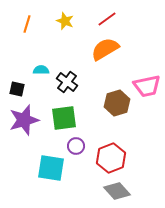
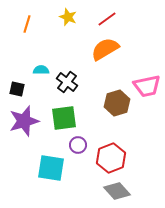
yellow star: moved 3 px right, 4 px up
purple star: moved 1 px down
purple circle: moved 2 px right, 1 px up
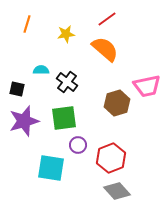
yellow star: moved 2 px left, 17 px down; rotated 30 degrees counterclockwise
orange semicircle: rotated 72 degrees clockwise
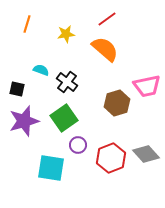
cyan semicircle: rotated 21 degrees clockwise
green square: rotated 28 degrees counterclockwise
gray diamond: moved 29 px right, 37 px up
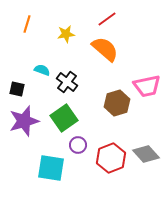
cyan semicircle: moved 1 px right
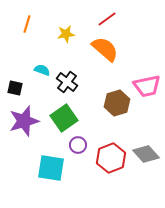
black square: moved 2 px left, 1 px up
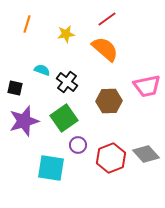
brown hexagon: moved 8 px left, 2 px up; rotated 15 degrees clockwise
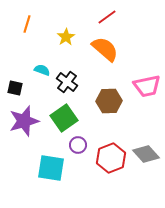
red line: moved 2 px up
yellow star: moved 3 px down; rotated 24 degrees counterclockwise
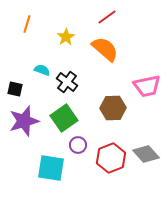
black square: moved 1 px down
brown hexagon: moved 4 px right, 7 px down
